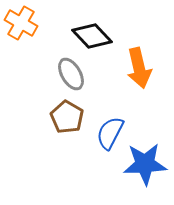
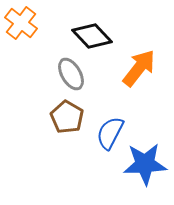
orange cross: rotated 8 degrees clockwise
orange arrow: rotated 129 degrees counterclockwise
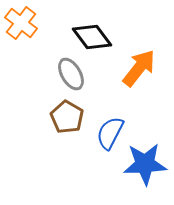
black diamond: moved 1 px down; rotated 6 degrees clockwise
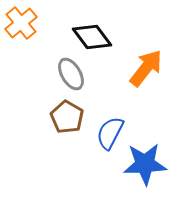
orange cross: rotated 12 degrees clockwise
orange arrow: moved 7 px right
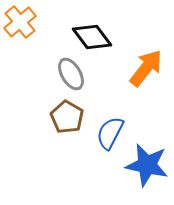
orange cross: moved 1 px left, 1 px up
blue star: moved 2 px right, 1 px down; rotated 15 degrees clockwise
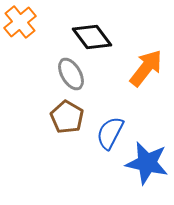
blue star: moved 2 px up
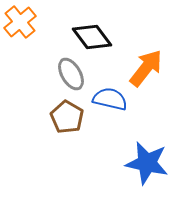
blue semicircle: moved 34 px up; rotated 76 degrees clockwise
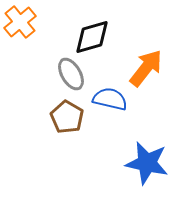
black diamond: rotated 69 degrees counterclockwise
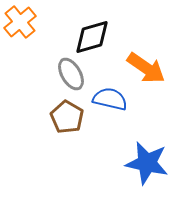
orange arrow: rotated 87 degrees clockwise
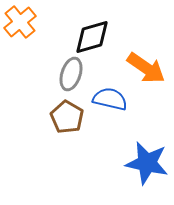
gray ellipse: rotated 48 degrees clockwise
